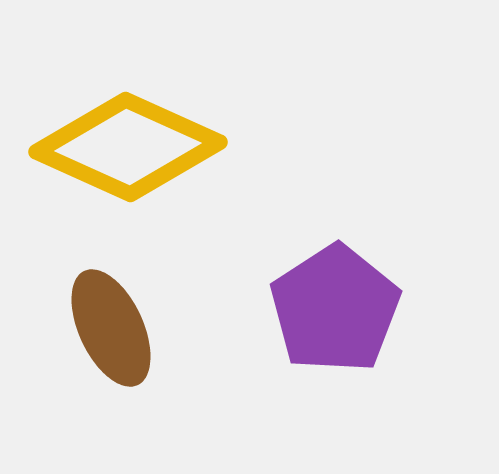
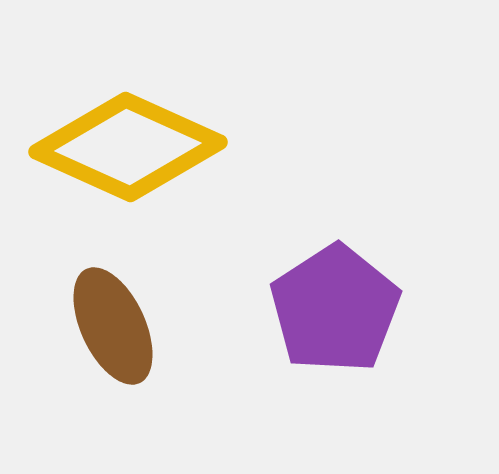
brown ellipse: moved 2 px right, 2 px up
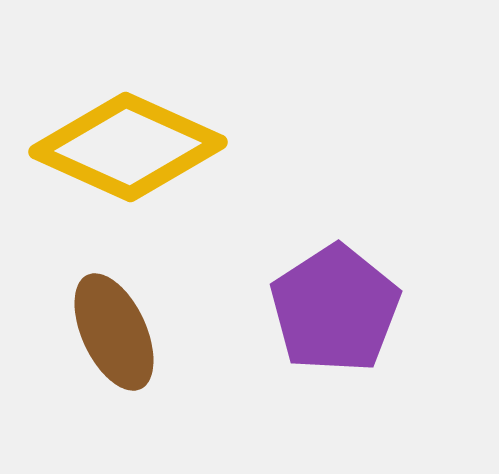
brown ellipse: moved 1 px right, 6 px down
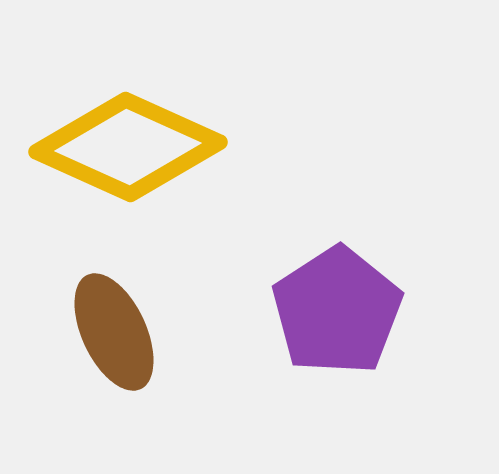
purple pentagon: moved 2 px right, 2 px down
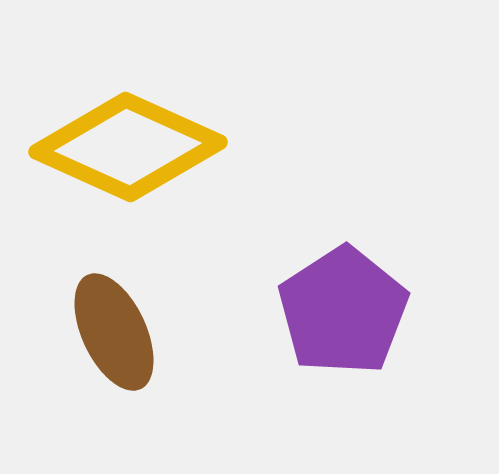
purple pentagon: moved 6 px right
